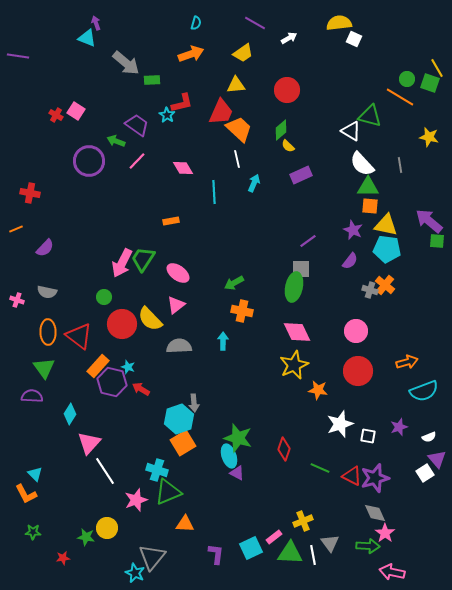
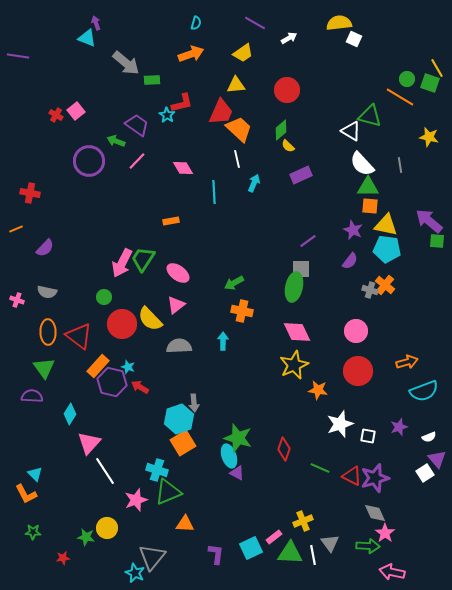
pink square at (76, 111): rotated 18 degrees clockwise
red arrow at (141, 389): moved 1 px left, 2 px up
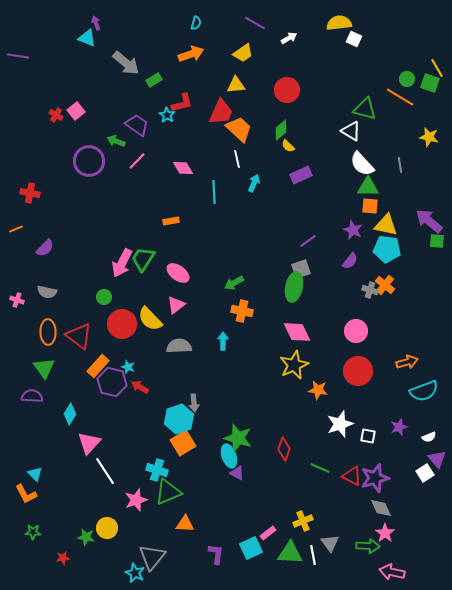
green rectangle at (152, 80): moved 2 px right; rotated 28 degrees counterclockwise
green triangle at (370, 116): moved 5 px left, 7 px up
gray square at (301, 269): rotated 18 degrees counterclockwise
gray diamond at (375, 513): moved 6 px right, 5 px up
pink rectangle at (274, 537): moved 6 px left, 4 px up
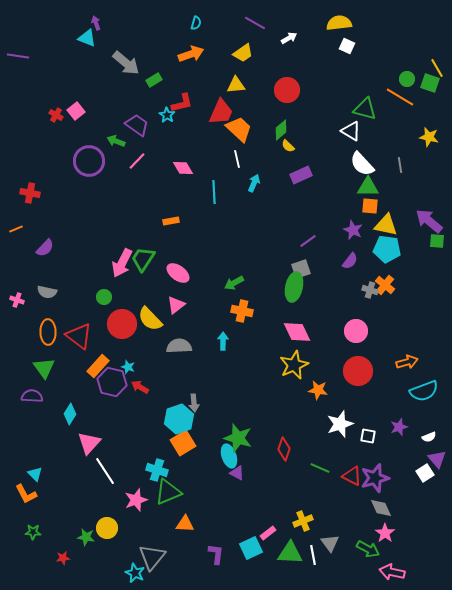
white square at (354, 39): moved 7 px left, 7 px down
green arrow at (368, 546): moved 3 px down; rotated 25 degrees clockwise
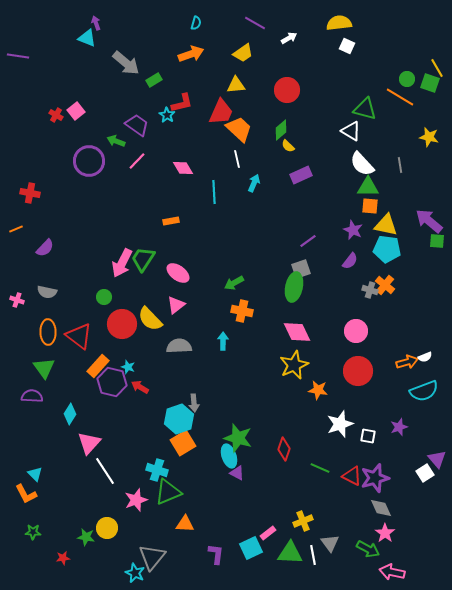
white semicircle at (429, 437): moved 4 px left, 80 px up
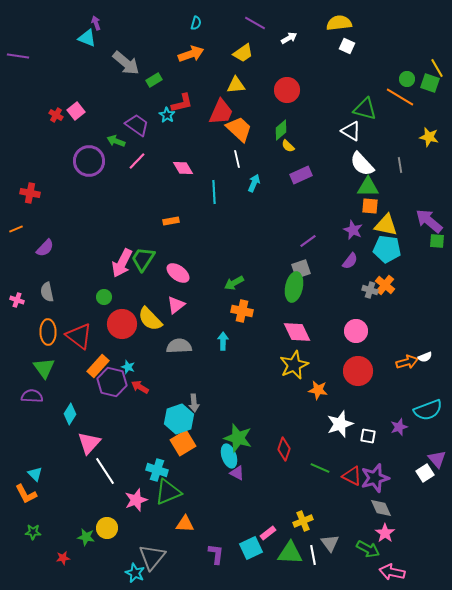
gray semicircle at (47, 292): rotated 66 degrees clockwise
cyan semicircle at (424, 391): moved 4 px right, 19 px down
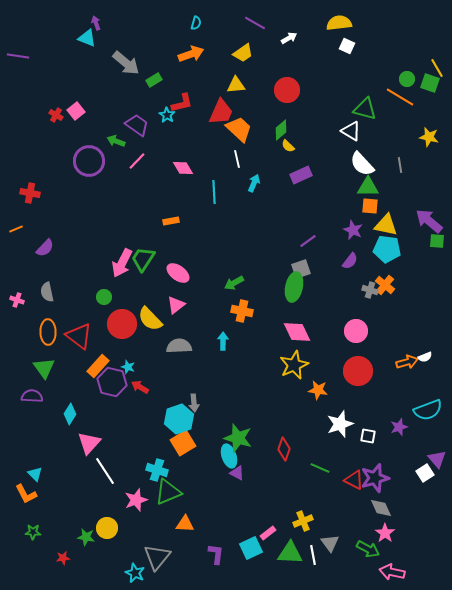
red triangle at (352, 476): moved 2 px right, 4 px down
gray triangle at (152, 557): moved 5 px right
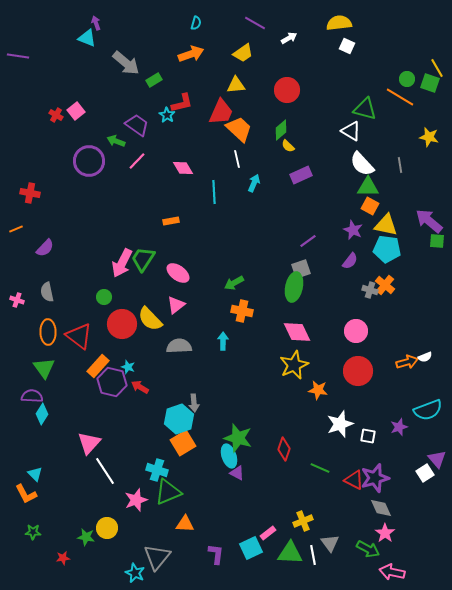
orange square at (370, 206): rotated 24 degrees clockwise
cyan diamond at (70, 414): moved 28 px left
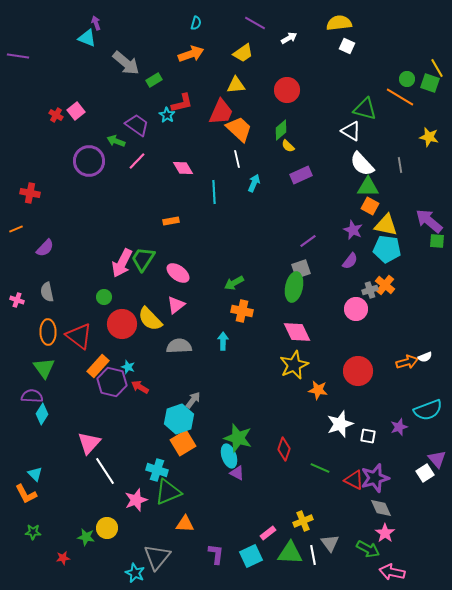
gray cross at (370, 290): rotated 35 degrees counterclockwise
pink circle at (356, 331): moved 22 px up
gray arrow at (194, 403): moved 1 px left, 3 px up; rotated 138 degrees counterclockwise
cyan square at (251, 548): moved 8 px down
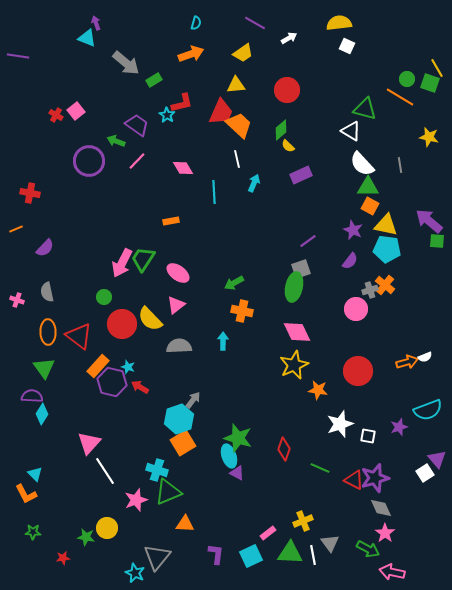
orange trapezoid at (239, 129): moved 4 px up
